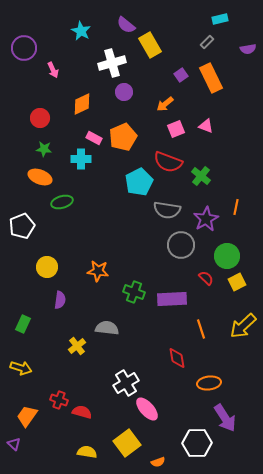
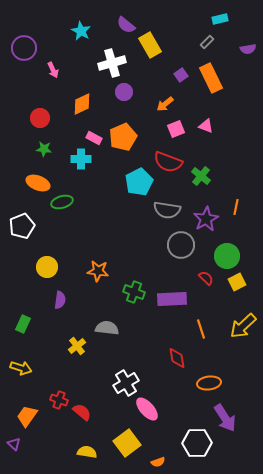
orange ellipse at (40, 177): moved 2 px left, 6 px down
red semicircle at (82, 412): rotated 24 degrees clockwise
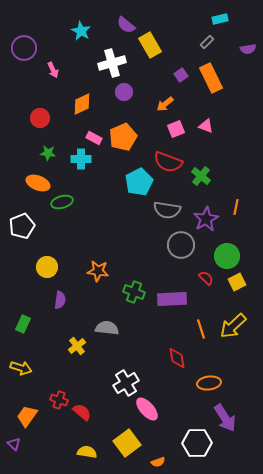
green star at (44, 149): moved 4 px right, 4 px down
yellow arrow at (243, 326): moved 10 px left
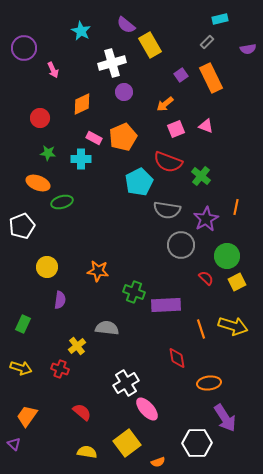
purple rectangle at (172, 299): moved 6 px left, 6 px down
yellow arrow at (233, 326): rotated 120 degrees counterclockwise
red cross at (59, 400): moved 1 px right, 31 px up
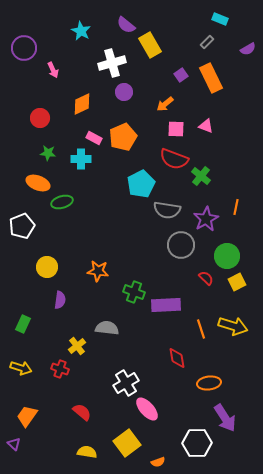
cyan rectangle at (220, 19): rotated 35 degrees clockwise
purple semicircle at (248, 49): rotated 21 degrees counterclockwise
pink square at (176, 129): rotated 24 degrees clockwise
red semicircle at (168, 162): moved 6 px right, 3 px up
cyan pentagon at (139, 182): moved 2 px right, 2 px down
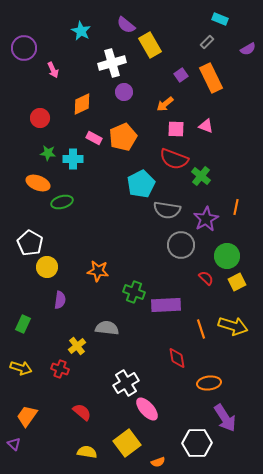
cyan cross at (81, 159): moved 8 px left
white pentagon at (22, 226): moved 8 px right, 17 px down; rotated 20 degrees counterclockwise
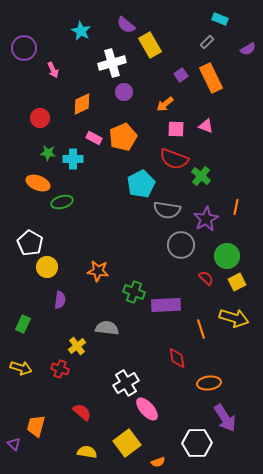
yellow arrow at (233, 326): moved 1 px right, 8 px up
orange trapezoid at (27, 416): moved 9 px right, 10 px down; rotated 20 degrees counterclockwise
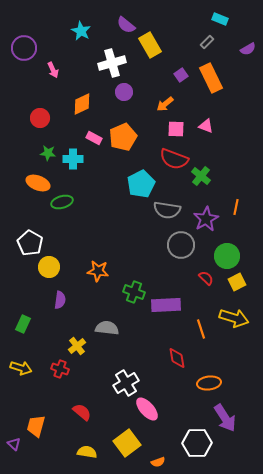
yellow circle at (47, 267): moved 2 px right
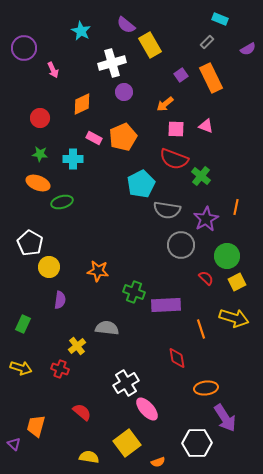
green star at (48, 153): moved 8 px left, 1 px down
orange ellipse at (209, 383): moved 3 px left, 5 px down
yellow semicircle at (87, 452): moved 2 px right, 5 px down
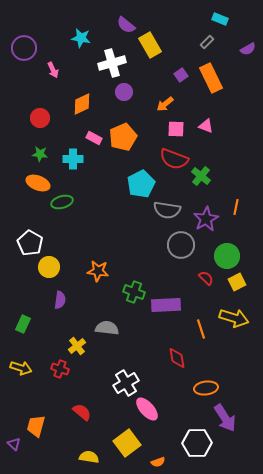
cyan star at (81, 31): moved 7 px down; rotated 18 degrees counterclockwise
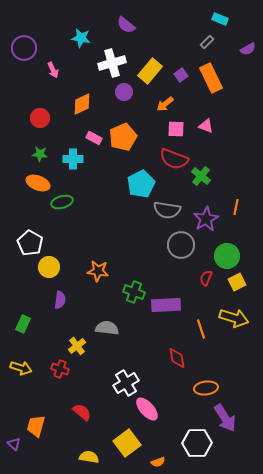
yellow rectangle at (150, 45): moved 26 px down; rotated 70 degrees clockwise
red semicircle at (206, 278): rotated 112 degrees counterclockwise
